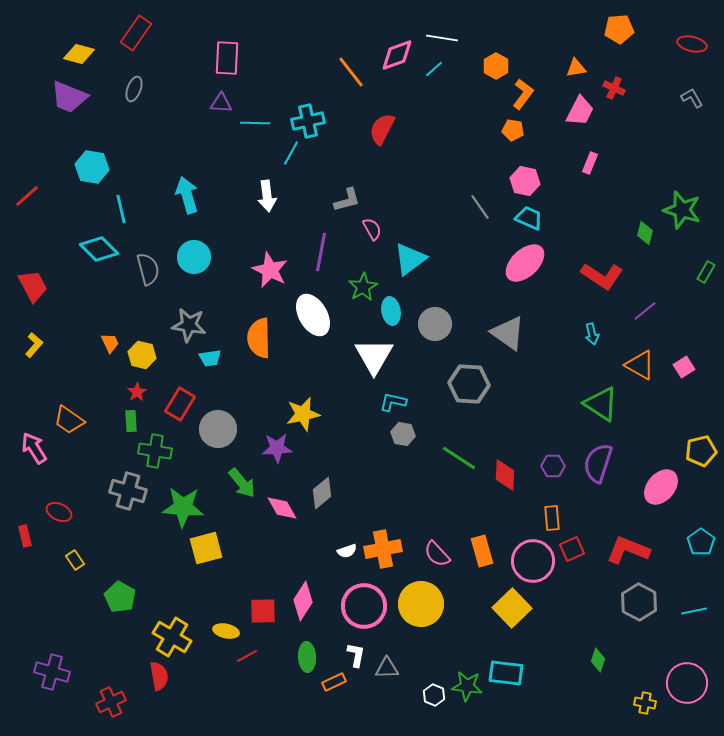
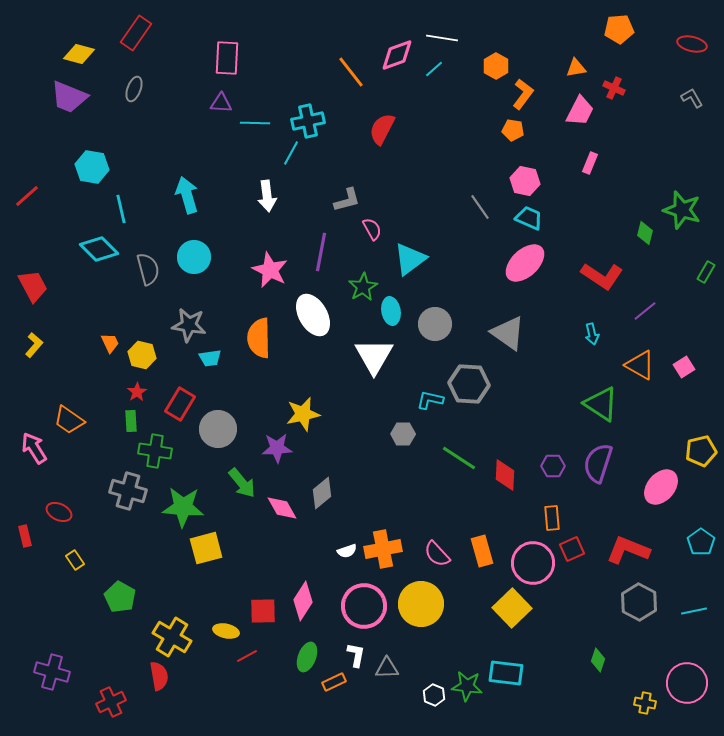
cyan L-shape at (393, 402): moved 37 px right, 2 px up
gray hexagon at (403, 434): rotated 10 degrees counterclockwise
pink circle at (533, 561): moved 2 px down
green ellipse at (307, 657): rotated 24 degrees clockwise
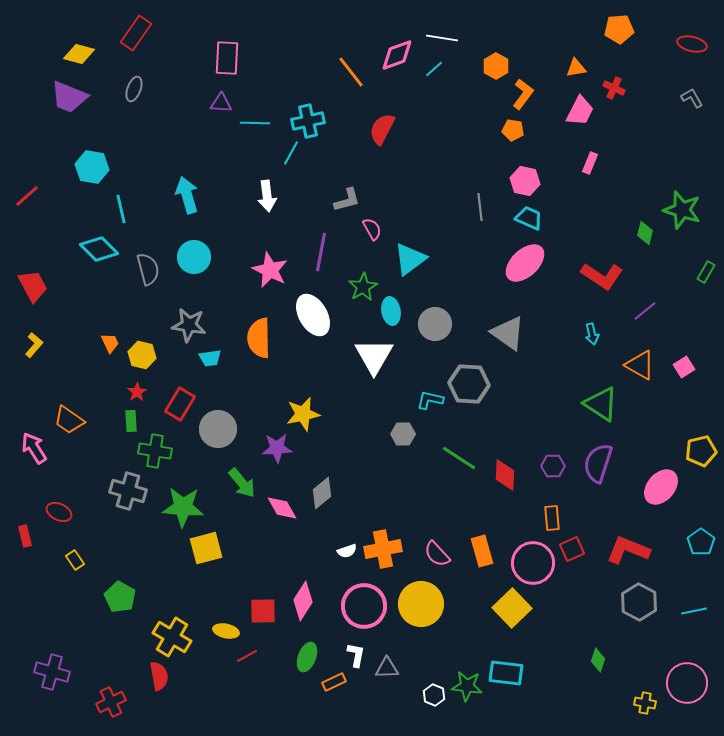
gray line at (480, 207): rotated 28 degrees clockwise
